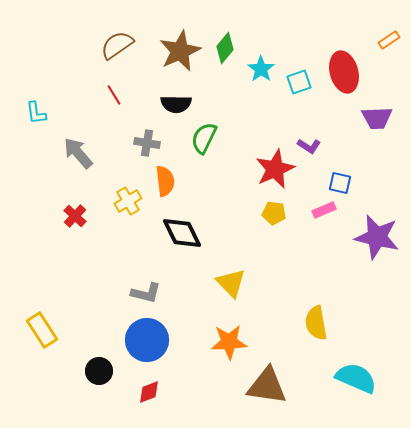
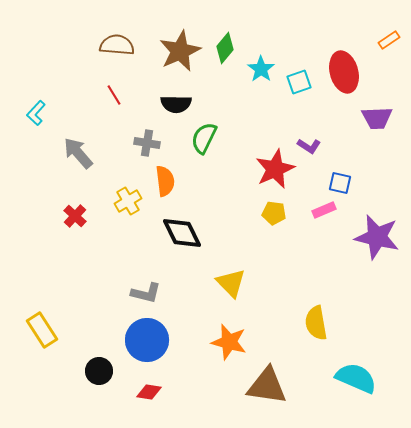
brown semicircle: rotated 40 degrees clockwise
cyan L-shape: rotated 50 degrees clockwise
orange star: rotated 18 degrees clockwise
red diamond: rotated 30 degrees clockwise
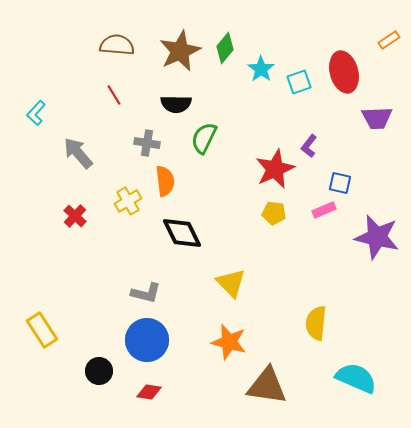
purple L-shape: rotated 95 degrees clockwise
yellow semicircle: rotated 16 degrees clockwise
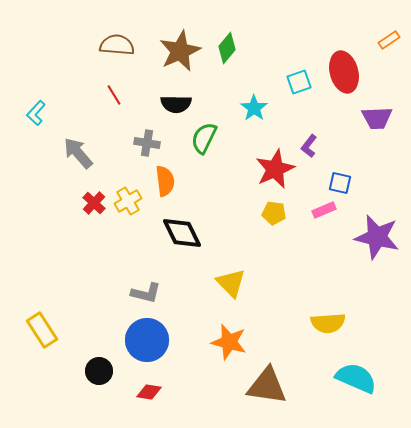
green diamond: moved 2 px right
cyan star: moved 7 px left, 39 px down
red cross: moved 19 px right, 13 px up
yellow semicircle: moved 12 px right; rotated 100 degrees counterclockwise
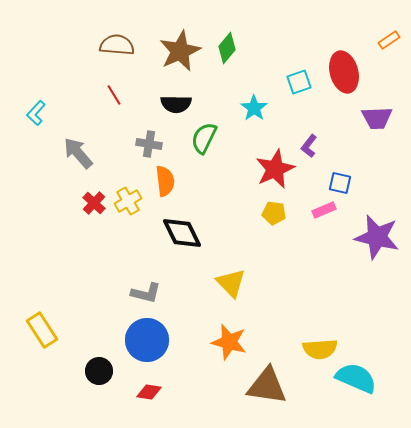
gray cross: moved 2 px right, 1 px down
yellow semicircle: moved 8 px left, 26 px down
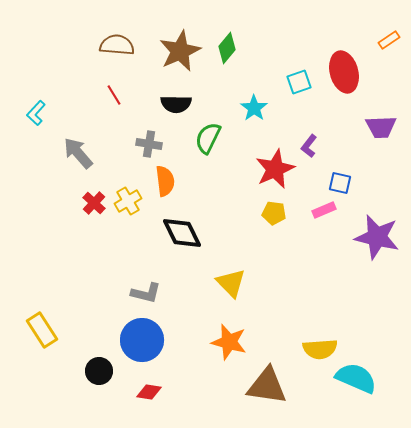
purple trapezoid: moved 4 px right, 9 px down
green semicircle: moved 4 px right
blue circle: moved 5 px left
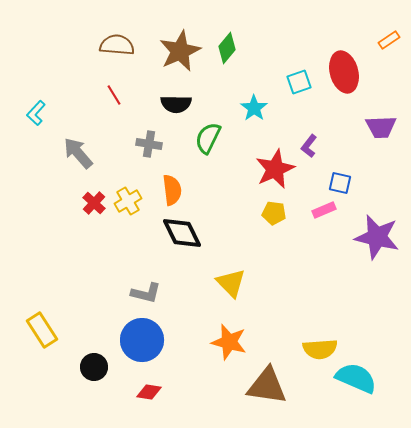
orange semicircle: moved 7 px right, 9 px down
black circle: moved 5 px left, 4 px up
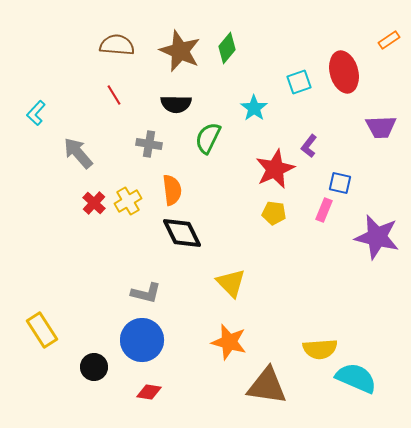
brown star: rotated 24 degrees counterclockwise
pink rectangle: rotated 45 degrees counterclockwise
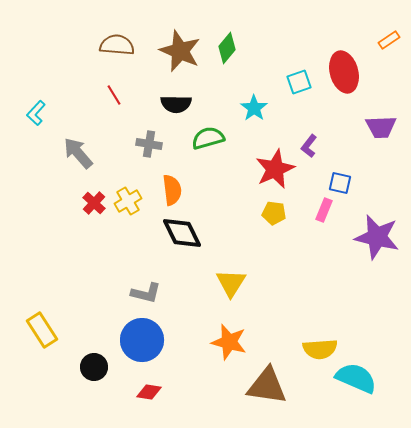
green semicircle: rotated 48 degrees clockwise
yellow triangle: rotated 16 degrees clockwise
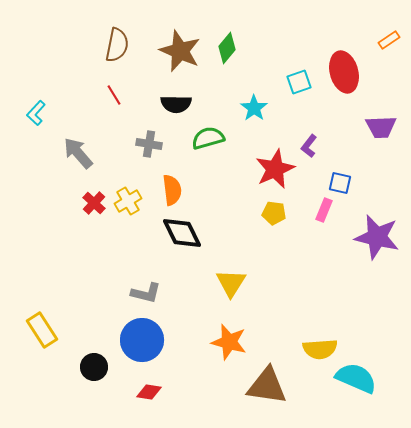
brown semicircle: rotated 96 degrees clockwise
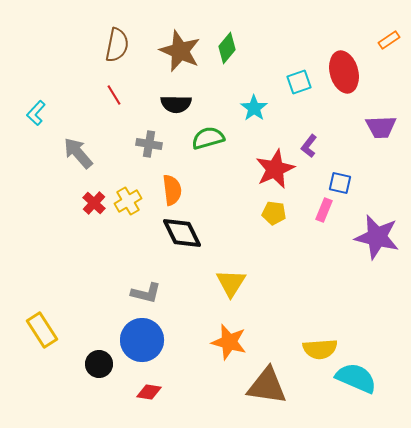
black circle: moved 5 px right, 3 px up
